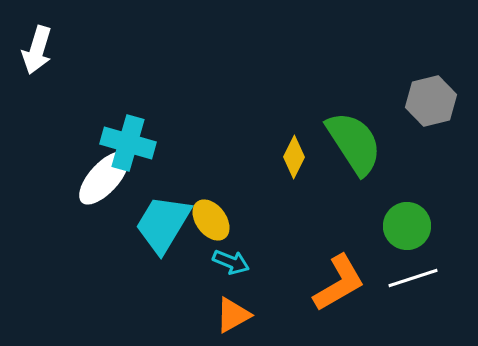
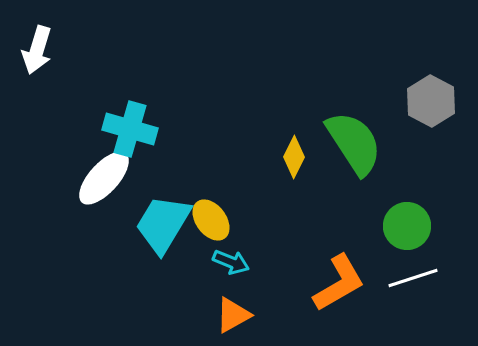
gray hexagon: rotated 18 degrees counterclockwise
cyan cross: moved 2 px right, 14 px up
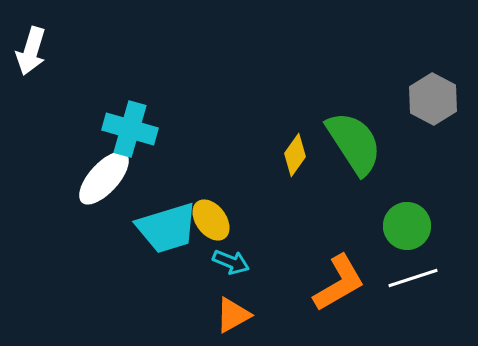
white arrow: moved 6 px left, 1 px down
gray hexagon: moved 2 px right, 2 px up
yellow diamond: moved 1 px right, 2 px up; rotated 9 degrees clockwise
cyan trapezoid: moved 4 px right, 4 px down; rotated 138 degrees counterclockwise
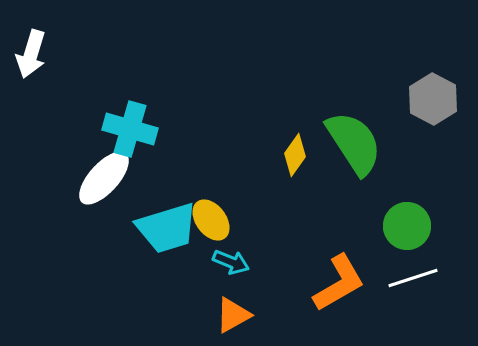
white arrow: moved 3 px down
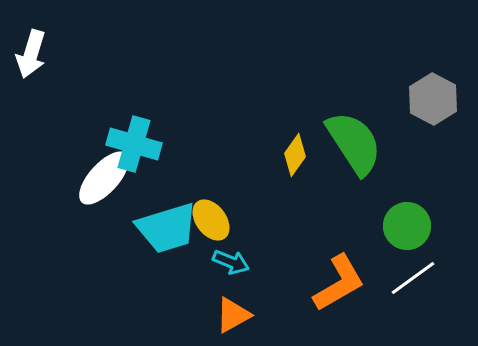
cyan cross: moved 4 px right, 15 px down
white line: rotated 18 degrees counterclockwise
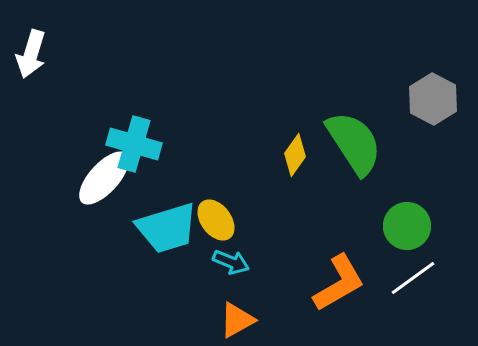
yellow ellipse: moved 5 px right
orange triangle: moved 4 px right, 5 px down
